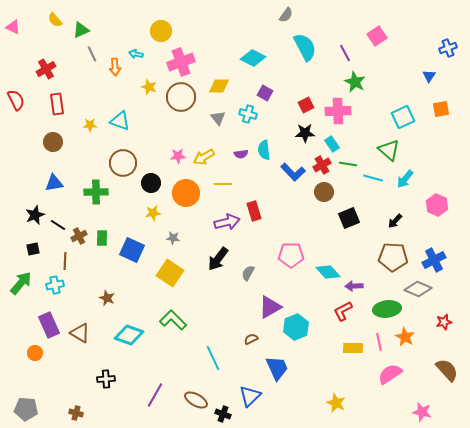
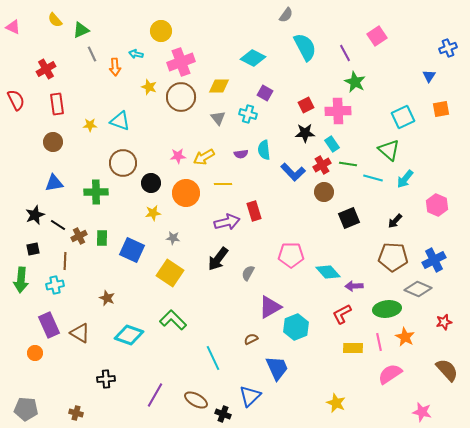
green arrow at (21, 283): moved 3 px up; rotated 145 degrees clockwise
red L-shape at (343, 311): moved 1 px left, 3 px down
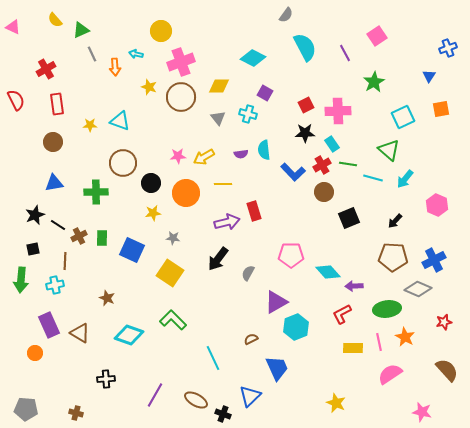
green star at (355, 82): moved 19 px right; rotated 15 degrees clockwise
purple triangle at (270, 307): moved 6 px right, 5 px up
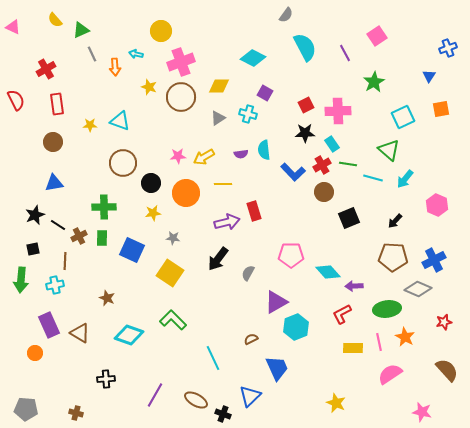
gray triangle at (218, 118): rotated 35 degrees clockwise
green cross at (96, 192): moved 8 px right, 15 px down
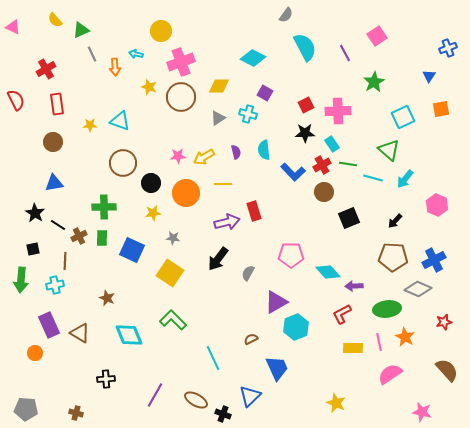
purple semicircle at (241, 154): moved 5 px left, 2 px up; rotated 96 degrees counterclockwise
black star at (35, 215): moved 2 px up; rotated 18 degrees counterclockwise
cyan diamond at (129, 335): rotated 48 degrees clockwise
